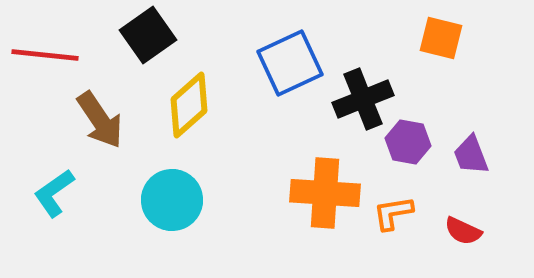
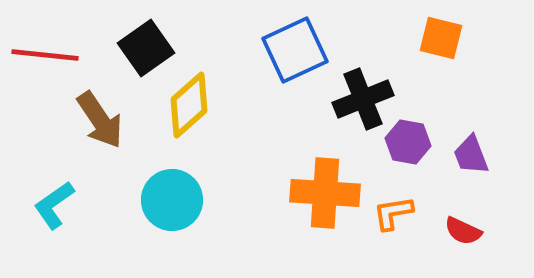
black square: moved 2 px left, 13 px down
blue square: moved 5 px right, 13 px up
cyan L-shape: moved 12 px down
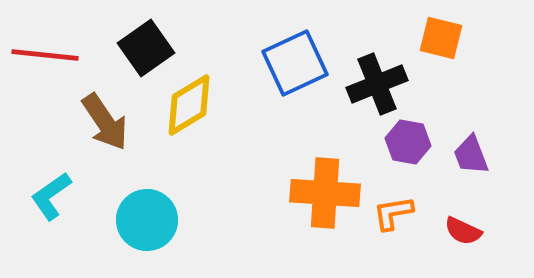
blue square: moved 13 px down
black cross: moved 14 px right, 15 px up
yellow diamond: rotated 10 degrees clockwise
brown arrow: moved 5 px right, 2 px down
cyan circle: moved 25 px left, 20 px down
cyan L-shape: moved 3 px left, 9 px up
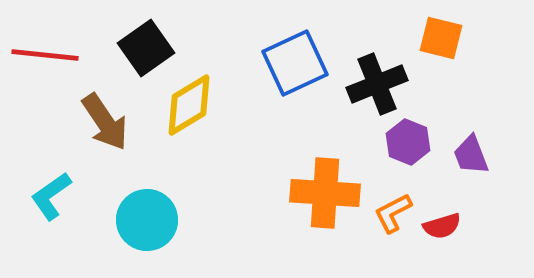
purple hexagon: rotated 12 degrees clockwise
orange L-shape: rotated 18 degrees counterclockwise
red semicircle: moved 21 px left, 5 px up; rotated 42 degrees counterclockwise
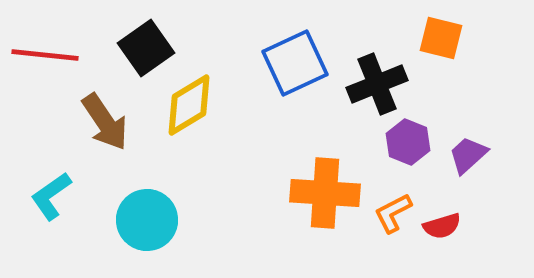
purple trapezoid: moved 3 px left; rotated 69 degrees clockwise
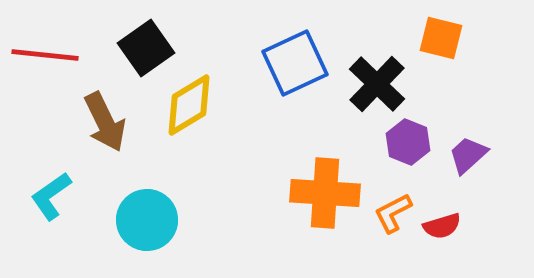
black cross: rotated 24 degrees counterclockwise
brown arrow: rotated 8 degrees clockwise
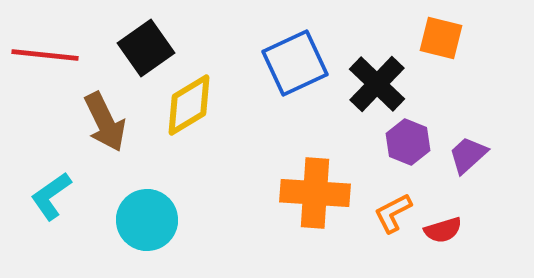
orange cross: moved 10 px left
red semicircle: moved 1 px right, 4 px down
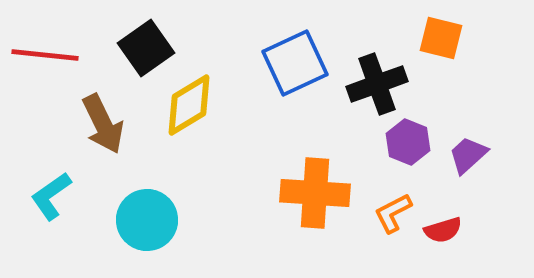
black cross: rotated 26 degrees clockwise
brown arrow: moved 2 px left, 2 px down
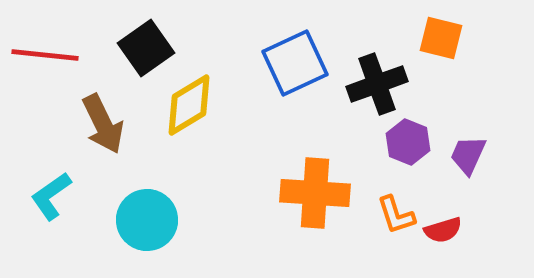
purple trapezoid: rotated 24 degrees counterclockwise
orange L-shape: moved 3 px right, 2 px down; rotated 81 degrees counterclockwise
